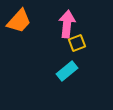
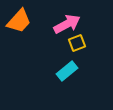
pink arrow: rotated 56 degrees clockwise
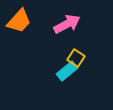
yellow square: moved 1 px left, 15 px down; rotated 36 degrees counterclockwise
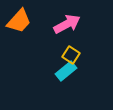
yellow square: moved 5 px left, 3 px up
cyan rectangle: moved 1 px left
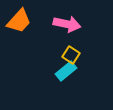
pink arrow: rotated 40 degrees clockwise
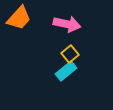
orange trapezoid: moved 3 px up
yellow square: moved 1 px left, 1 px up; rotated 18 degrees clockwise
